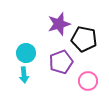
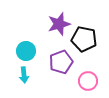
cyan circle: moved 2 px up
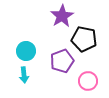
purple star: moved 3 px right, 8 px up; rotated 15 degrees counterclockwise
purple pentagon: moved 1 px right, 1 px up
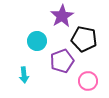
cyan circle: moved 11 px right, 10 px up
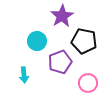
black pentagon: moved 2 px down
purple pentagon: moved 2 px left, 1 px down
pink circle: moved 2 px down
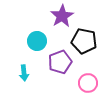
cyan arrow: moved 2 px up
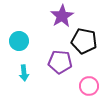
cyan circle: moved 18 px left
purple pentagon: rotated 25 degrees clockwise
pink circle: moved 1 px right, 3 px down
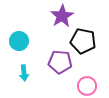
black pentagon: moved 1 px left
pink circle: moved 2 px left
